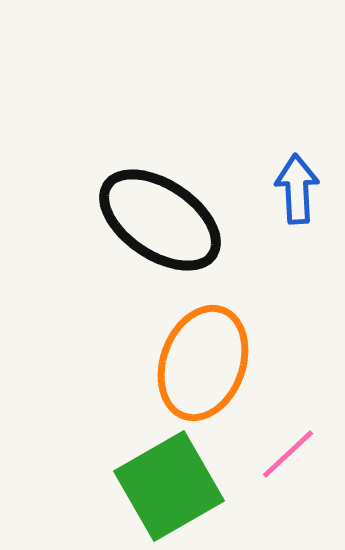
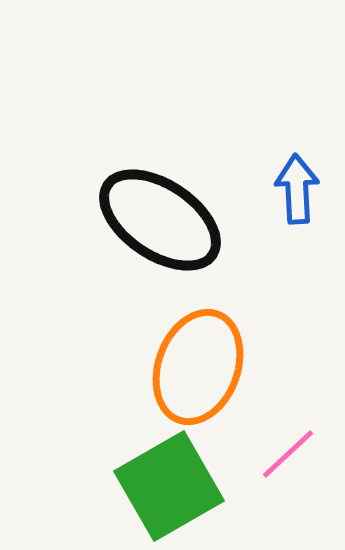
orange ellipse: moved 5 px left, 4 px down
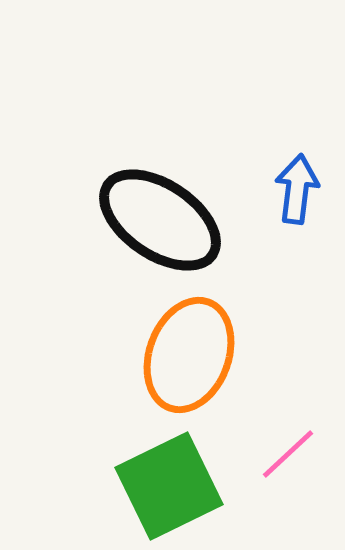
blue arrow: rotated 10 degrees clockwise
orange ellipse: moved 9 px left, 12 px up
green square: rotated 4 degrees clockwise
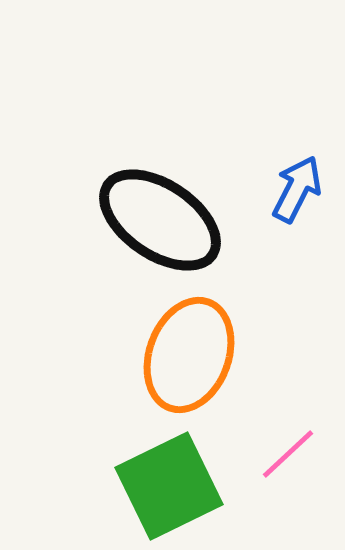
blue arrow: rotated 20 degrees clockwise
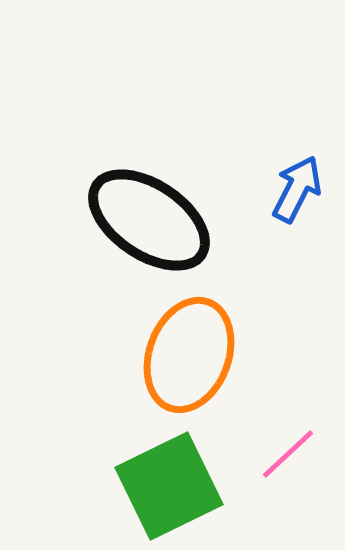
black ellipse: moved 11 px left
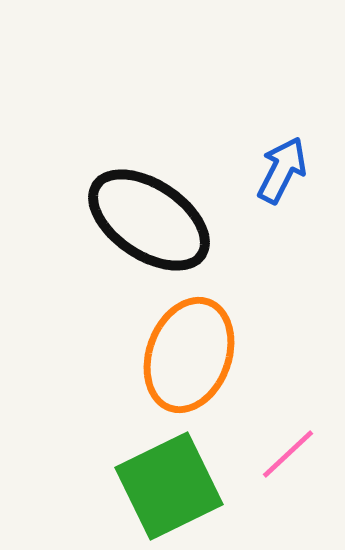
blue arrow: moved 15 px left, 19 px up
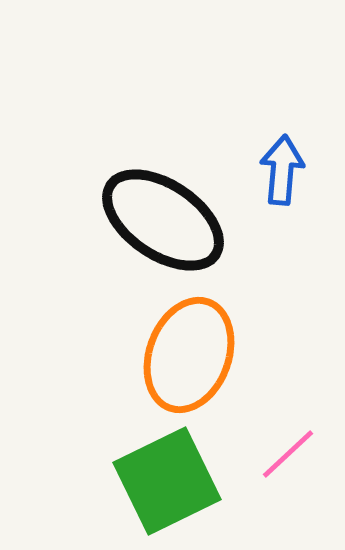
blue arrow: rotated 22 degrees counterclockwise
black ellipse: moved 14 px right
green square: moved 2 px left, 5 px up
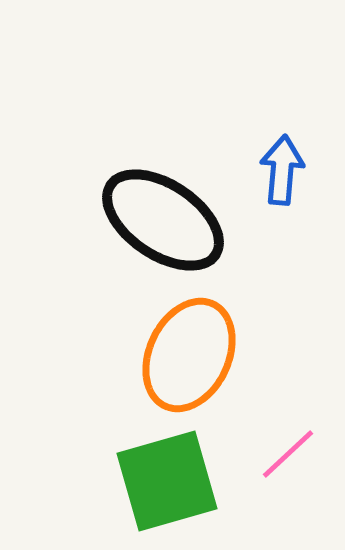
orange ellipse: rotated 5 degrees clockwise
green square: rotated 10 degrees clockwise
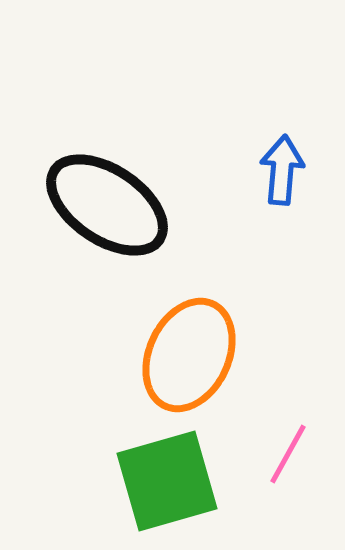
black ellipse: moved 56 px left, 15 px up
pink line: rotated 18 degrees counterclockwise
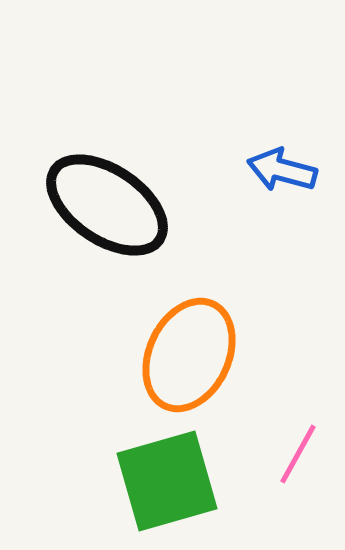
blue arrow: rotated 80 degrees counterclockwise
pink line: moved 10 px right
